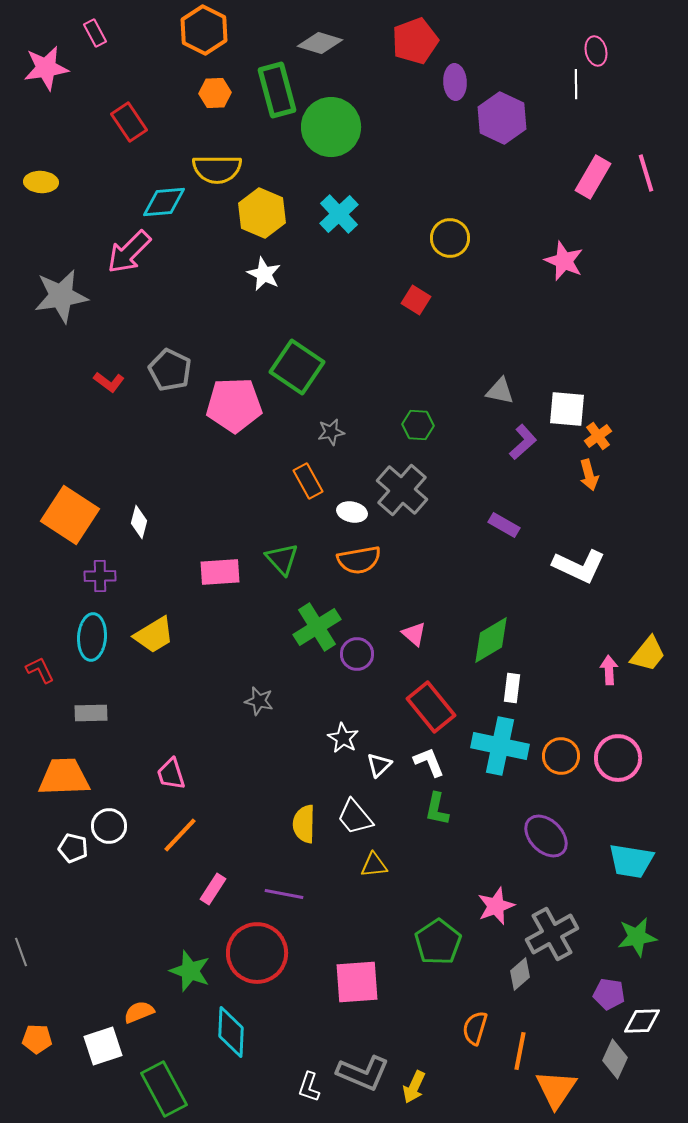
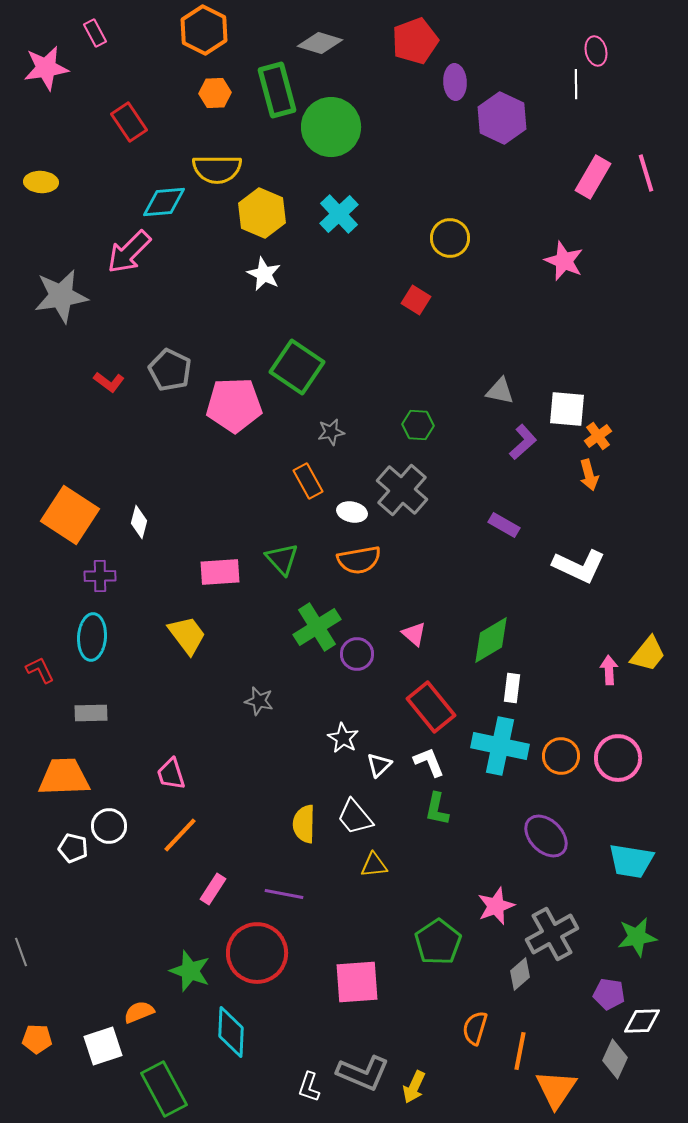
yellow trapezoid at (154, 635): moved 33 px right; rotated 96 degrees counterclockwise
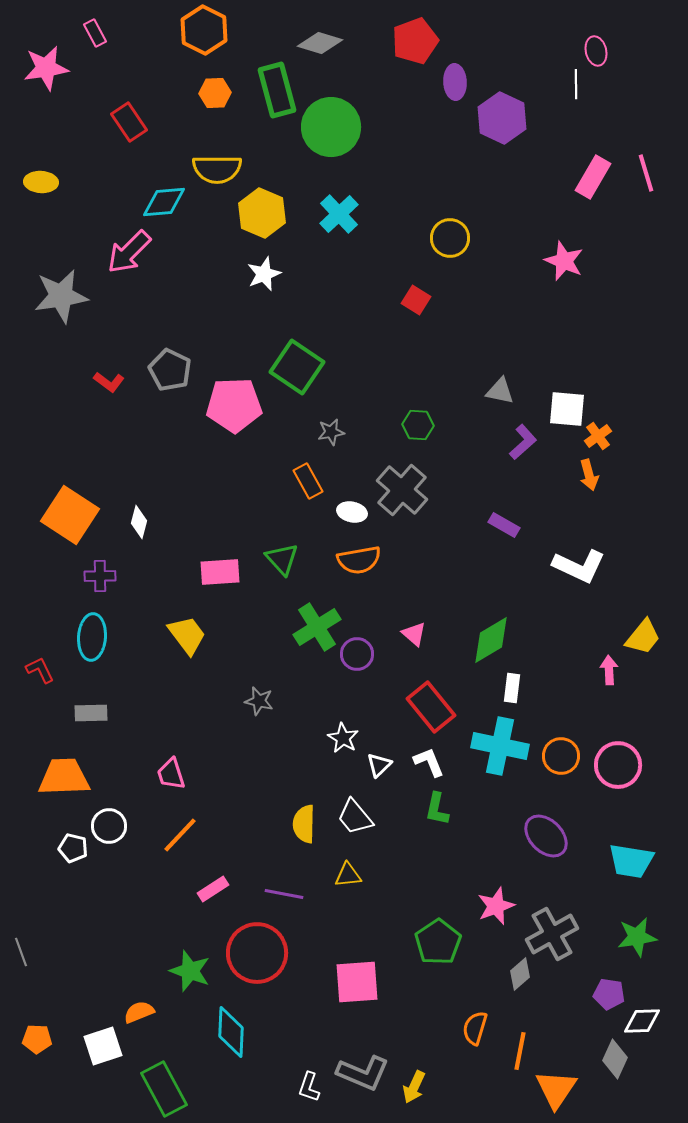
white star at (264, 274): rotated 24 degrees clockwise
yellow trapezoid at (648, 654): moved 5 px left, 17 px up
pink circle at (618, 758): moved 7 px down
yellow triangle at (374, 865): moved 26 px left, 10 px down
pink rectangle at (213, 889): rotated 24 degrees clockwise
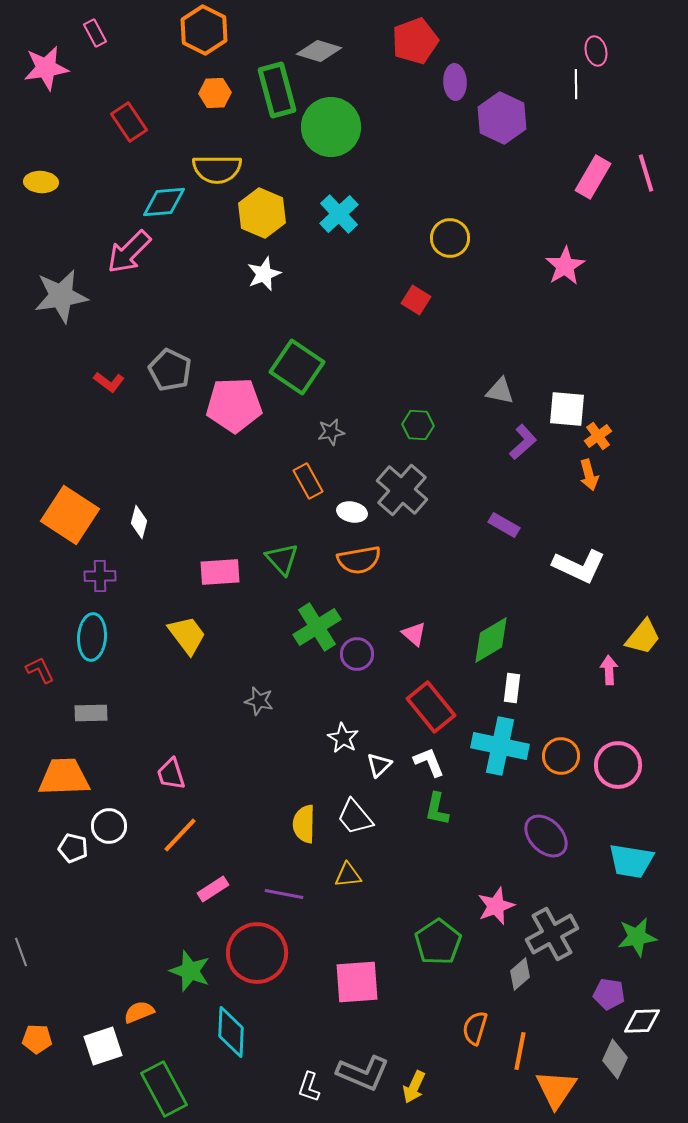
gray diamond at (320, 43): moved 1 px left, 8 px down
pink star at (564, 261): moved 1 px right, 5 px down; rotated 18 degrees clockwise
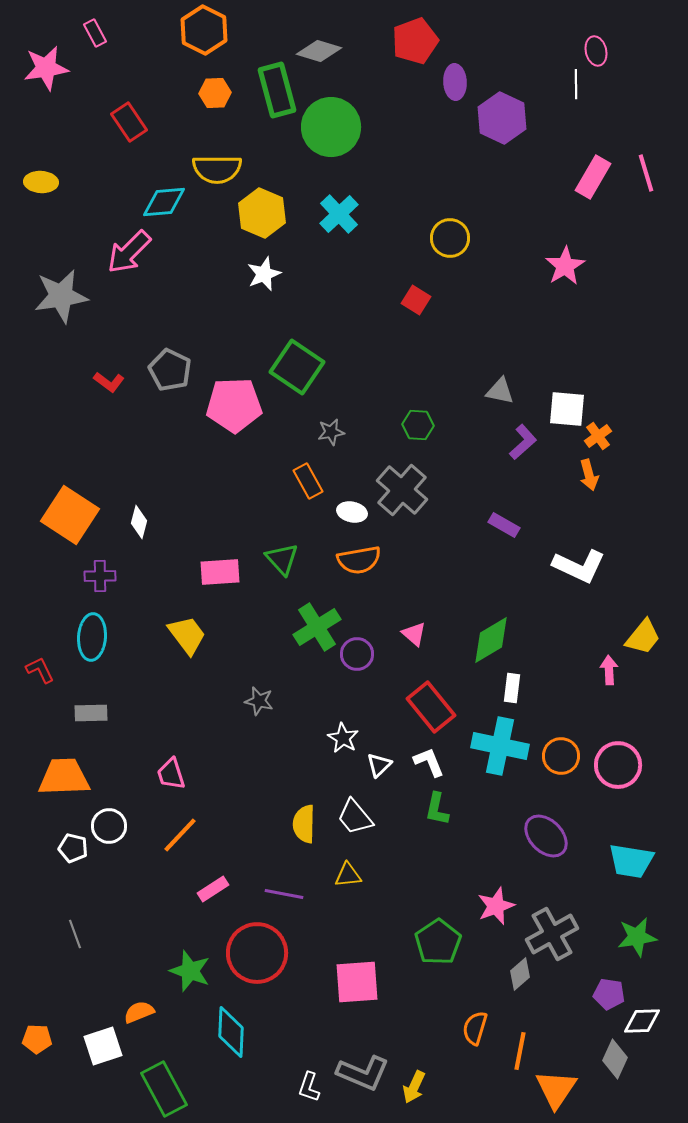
gray line at (21, 952): moved 54 px right, 18 px up
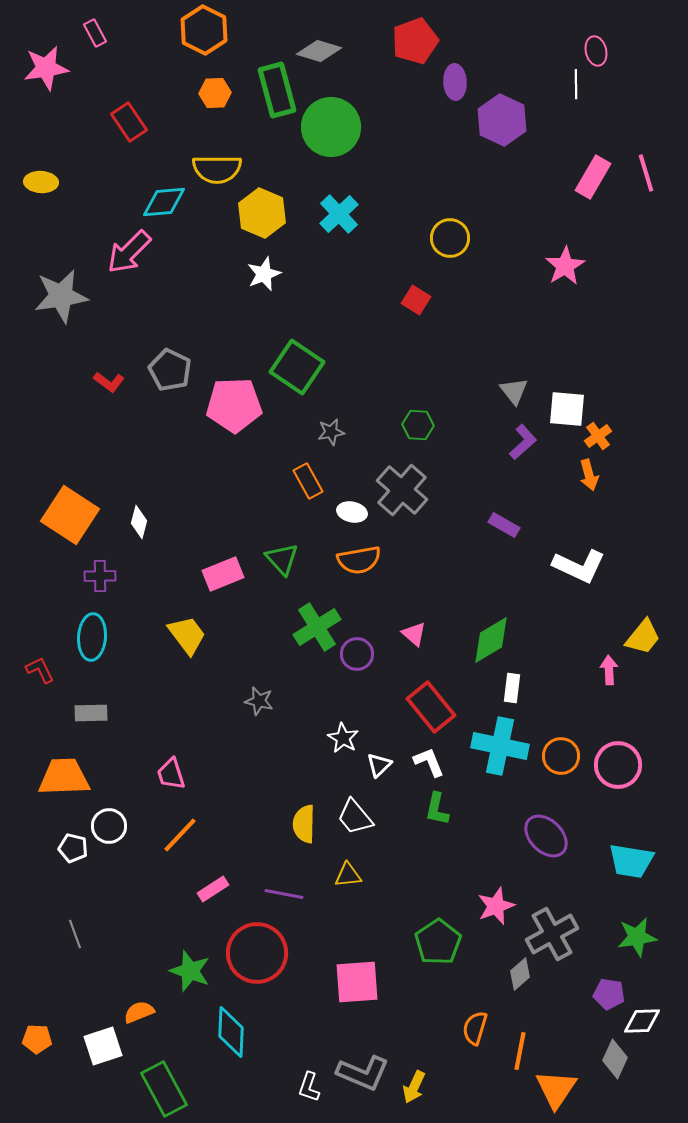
purple hexagon at (502, 118): moved 2 px down
gray triangle at (500, 391): moved 14 px right; rotated 40 degrees clockwise
pink rectangle at (220, 572): moved 3 px right, 2 px down; rotated 18 degrees counterclockwise
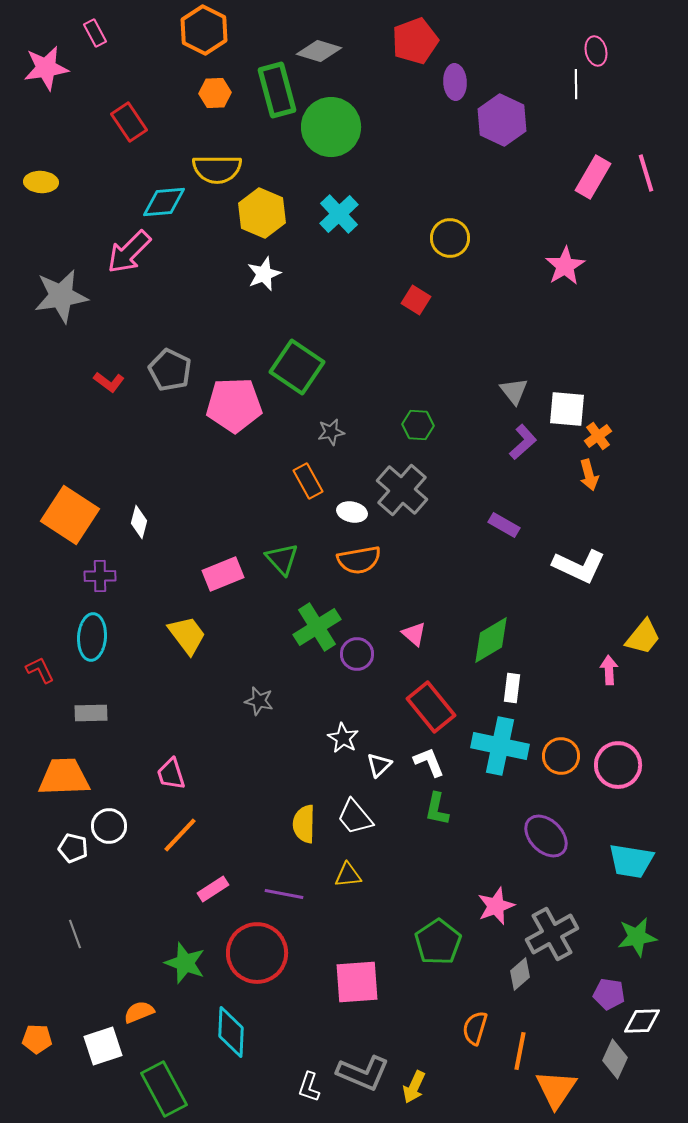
green star at (190, 971): moved 5 px left, 8 px up
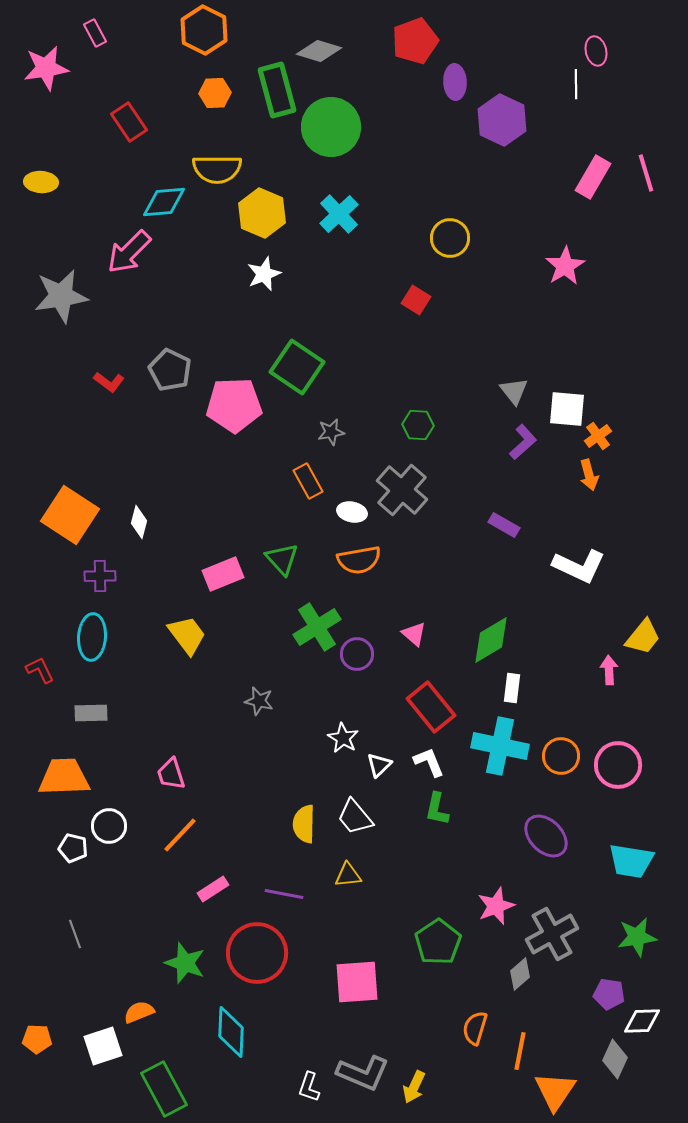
orange triangle at (556, 1089): moved 1 px left, 2 px down
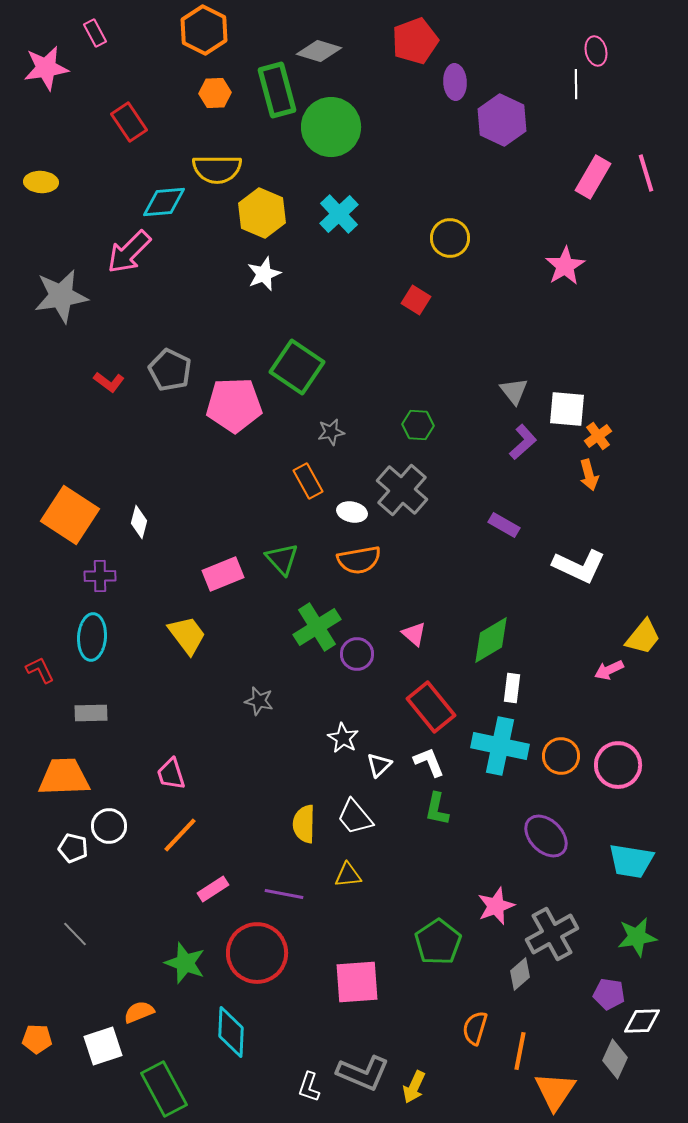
pink arrow at (609, 670): rotated 112 degrees counterclockwise
gray line at (75, 934): rotated 24 degrees counterclockwise
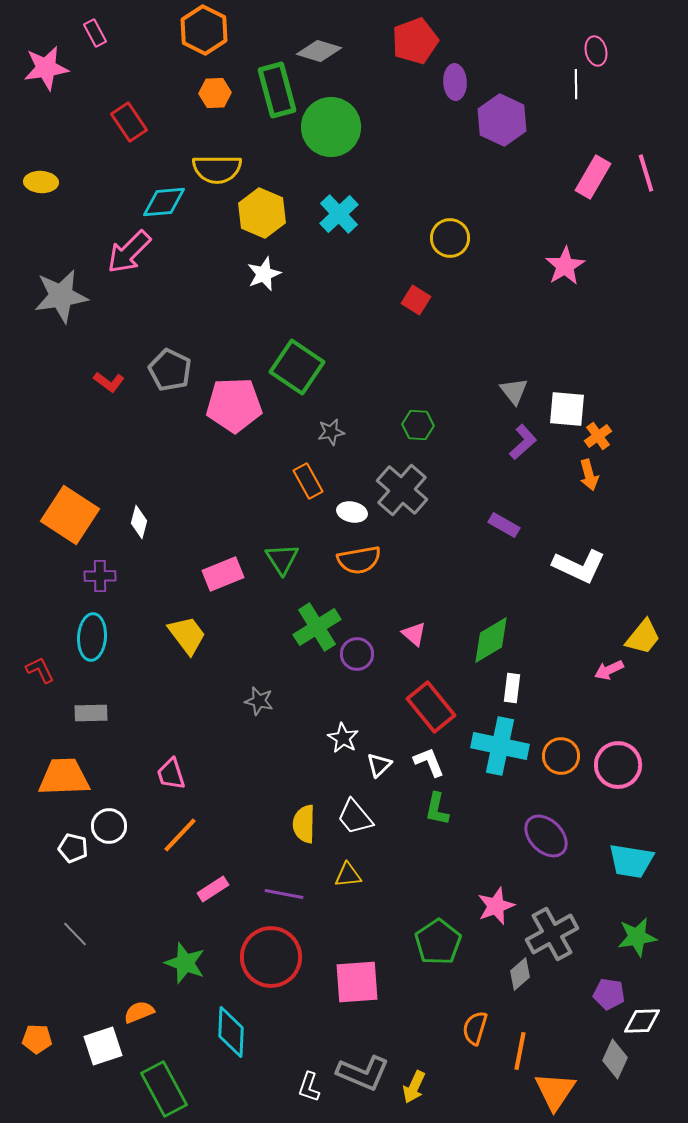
green triangle at (282, 559): rotated 9 degrees clockwise
red circle at (257, 953): moved 14 px right, 4 px down
